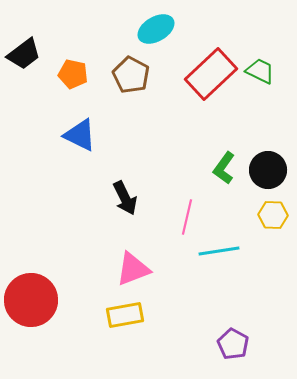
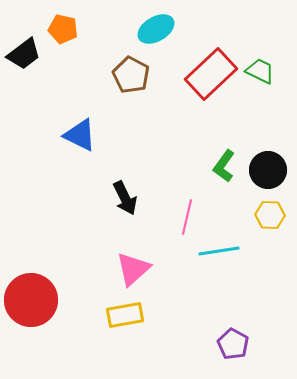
orange pentagon: moved 10 px left, 45 px up
green L-shape: moved 2 px up
yellow hexagon: moved 3 px left
pink triangle: rotated 21 degrees counterclockwise
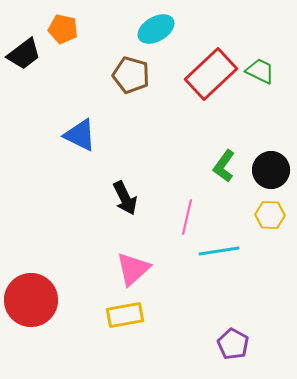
brown pentagon: rotated 12 degrees counterclockwise
black circle: moved 3 px right
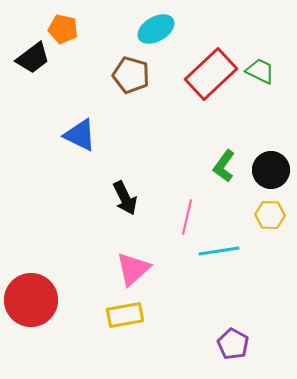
black trapezoid: moved 9 px right, 4 px down
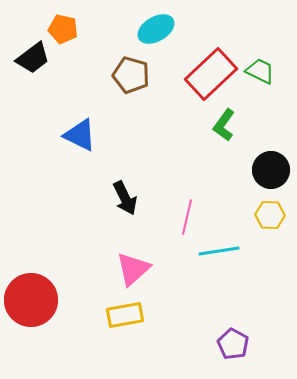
green L-shape: moved 41 px up
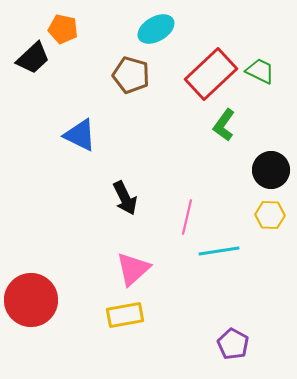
black trapezoid: rotated 6 degrees counterclockwise
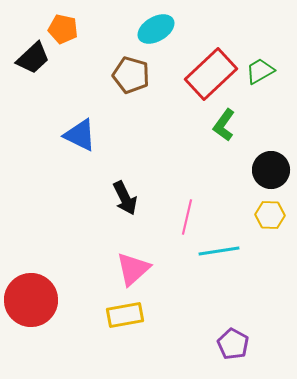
green trapezoid: rotated 56 degrees counterclockwise
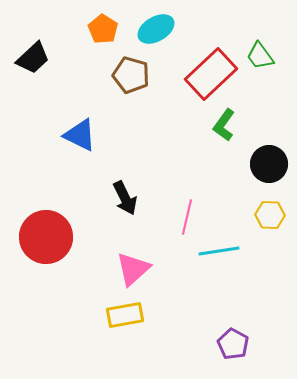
orange pentagon: moved 40 px right; rotated 20 degrees clockwise
green trapezoid: moved 15 px up; rotated 96 degrees counterclockwise
black circle: moved 2 px left, 6 px up
red circle: moved 15 px right, 63 px up
